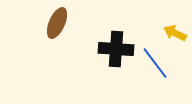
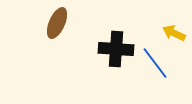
yellow arrow: moved 1 px left
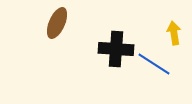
yellow arrow: rotated 55 degrees clockwise
blue line: moved 1 px left, 1 px down; rotated 20 degrees counterclockwise
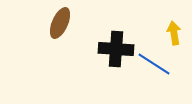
brown ellipse: moved 3 px right
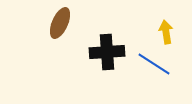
yellow arrow: moved 8 px left, 1 px up
black cross: moved 9 px left, 3 px down; rotated 8 degrees counterclockwise
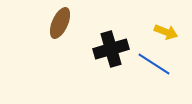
yellow arrow: rotated 120 degrees clockwise
black cross: moved 4 px right, 3 px up; rotated 12 degrees counterclockwise
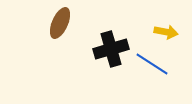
yellow arrow: rotated 10 degrees counterclockwise
blue line: moved 2 px left
